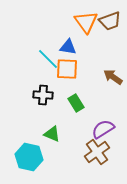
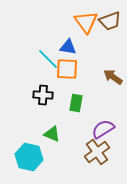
green rectangle: rotated 42 degrees clockwise
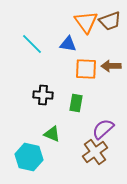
blue triangle: moved 3 px up
cyan line: moved 16 px left, 15 px up
orange square: moved 19 px right
brown arrow: moved 2 px left, 11 px up; rotated 36 degrees counterclockwise
purple semicircle: rotated 10 degrees counterclockwise
brown cross: moved 2 px left
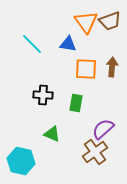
brown arrow: moved 1 px right, 1 px down; rotated 96 degrees clockwise
cyan hexagon: moved 8 px left, 4 px down
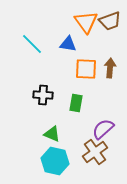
brown arrow: moved 2 px left, 1 px down
cyan hexagon: moved 34 px right
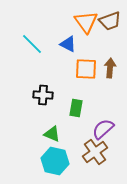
blue triangle: rotated 18 degrees clockwise
green rectangle: moved 5 px down
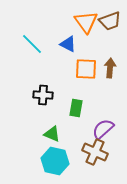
brown cross: rotated 30 degrees counterclockwise
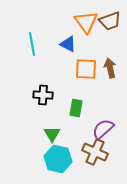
cyan line: rotated 35 degrees clockwise
brown arrow: rotated 18 degrees counterclockwise
green triangle: rotated 36 degrees clockwise
cyan hexagon: moved 3 px right, 2 px up
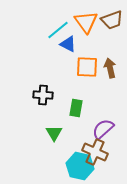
brown trapezoid: moved 2 px right, 1 px up
cyan line: moved 26 px right, 14 px up; rotated 60 degrees clockwise
orange square: moved 1 px right, 2 px up
green triangle: moved 2 px right, 1 px up
cyan hexagon: moved 22 px right, 7 px down
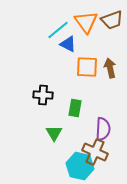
green rectangle: moved 1 px left
purple semicircle: rotated 135 degrees clockwise
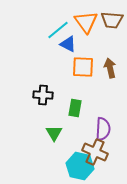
brown trapezoid: rotated 25 degrees clockwise
orange square: moved 4 px left
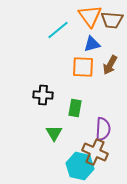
orange triangle: moved 4 px right, 6 px up
blue triangle: moved 24 px right; rotated 42 degrees counterclockwise
brown arrow: moved 3 px up; rotated 138 degrees counterclockwise
